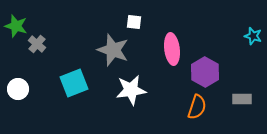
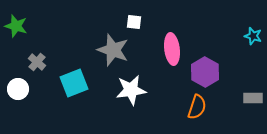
gray cross: moved 18 px down
gray rectangle: moved 11 px right, 1 px up
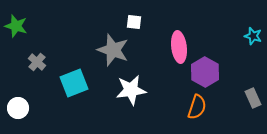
pink ellipse: moved 7 px right, 2 px up
white circle: moved 19 px down
gray rectangle: rotated 66 degrees clockwise
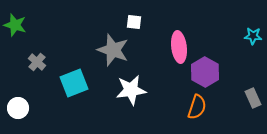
green star: moved 1 px left, 1 px up
cyan star: rotated 12 degrees counterclockwise
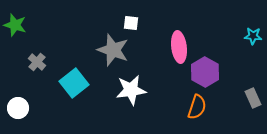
white square: moved 3 px left, 1 px down
cyan square: rotated 16 degrees counterclockwise
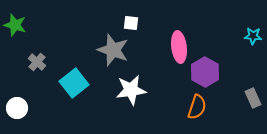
white circle: moved 1 px left
